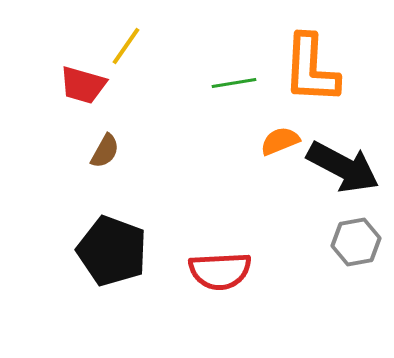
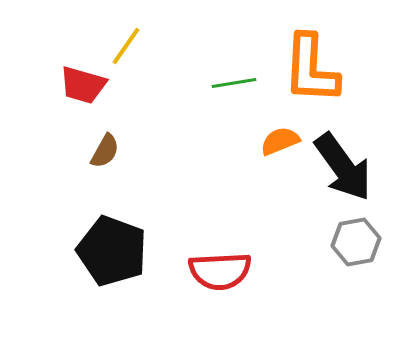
black arrow: rotated 26 degrees clockwise
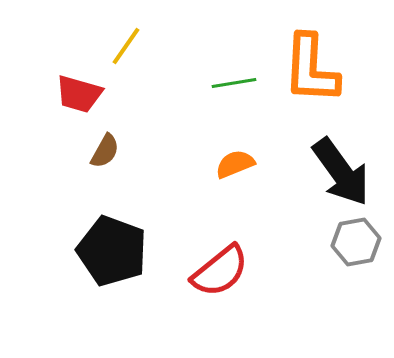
red trapezoid: moved 4 px left, 9 px down
orange semicircle: moved 45 px left, 23 px down
black arrow: moved 2 px left, 5 px down
red semicircle: rotated 36 degrees counterclockwise
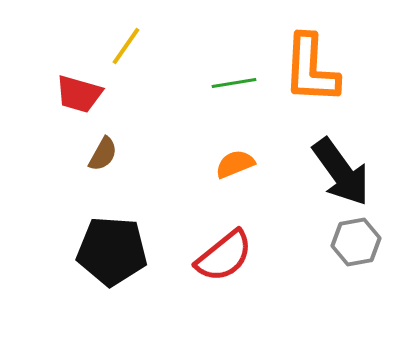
brown semicircle: moved 2 px left, 3 px down
black pentagon: rotated 16 degrees counterclockwise
red semicircle: moved 4 px right, 15 px up
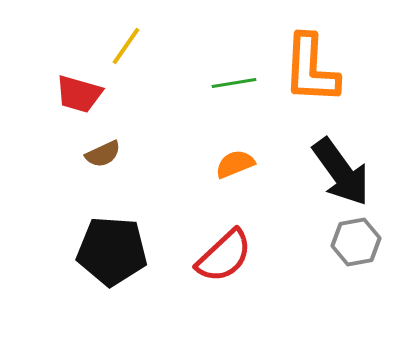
brown semicircle: rotated 36 degrees clockwise
red semicircle: rotated 4 degrees counterclockwise
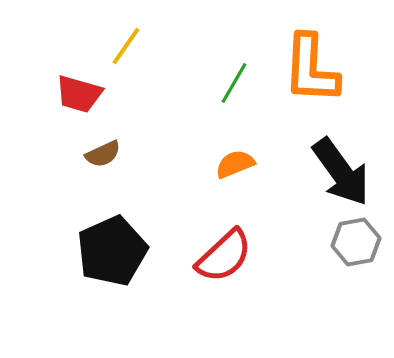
green line: rotated 51 degrees counterclockwise
black pentagon: rotated 28 degrees counterclockwise
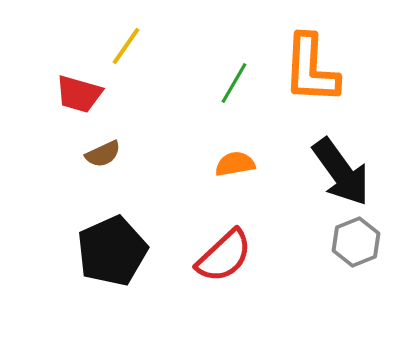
orange semicircle: rotated 12 degrees clockwise
gray hexagon: rotated 12 degrees counterclockwise
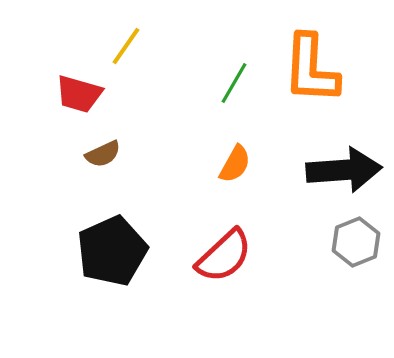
orange semicircle: rotated 129 degrees clockwise
black arrow: moved 3 px right, 2 px up; rotated 58 degrees counterclockwise
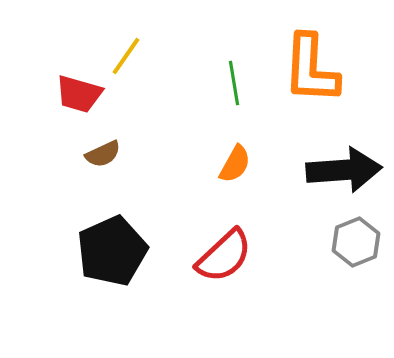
yellow line: moved 10 px down
green line: rotated 39 degrees counterclockwise
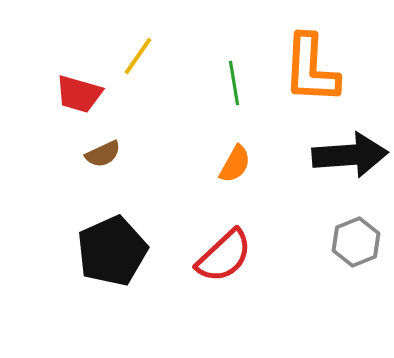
yellow line: moved 12 px right
black arrow: moved 6 px right, 15 px up
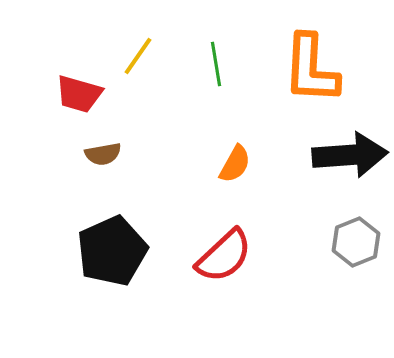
green line: moved 18 px left, 19 px up
brown semicircle: rotated 15 degrees clockwise
